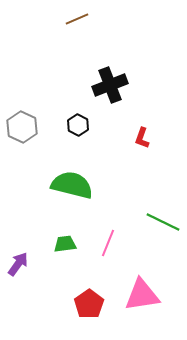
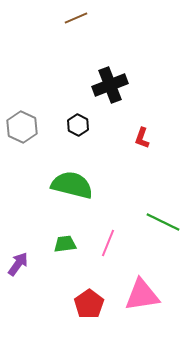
brown line: moved 1 px left, 1 px up
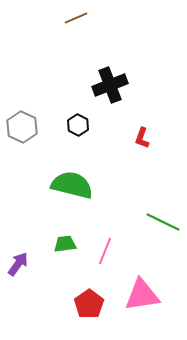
pink line: moved 3 px left, 8 px down
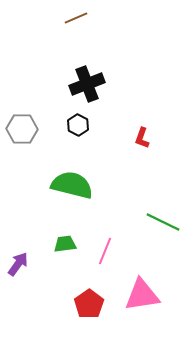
black cross: moved 23 px left, 1 px up
gray hexagon: moved 2 px down; rotated 24 degrees counterclockwise
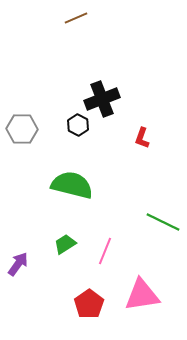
black cross: moved 15 px right, 15 px down
green trapezoid: rotated 25 degrees counterclockwise
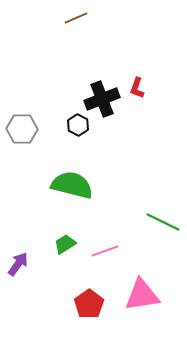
red L-shape: moved 5 px left, 50 px up
pink line: rotated 48 degrees clockwise
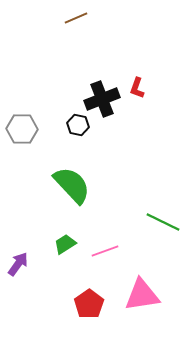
black hexagon: rotated 15 degrees counterclockwise
green semicircle: rotated 33 degrees clockwise
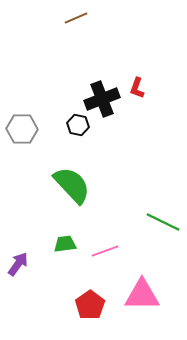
green trapezoid: rotated 25 degrees clockwise
pink triangle: rotated 9 degrees clockwise
red pentagon: moved 1 px right, 1 px down
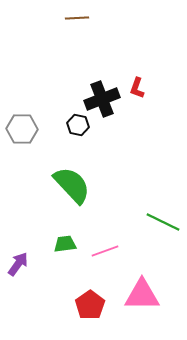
brown line: moved 1 px right; rotated 20 degrees clockwise
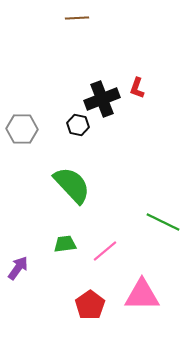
pink line: rotated 20 degrees counterclockwise
purple arrow: moved 4 px down
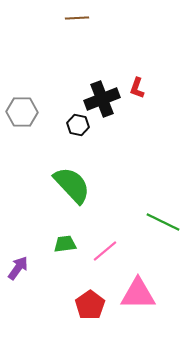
gray hexagon: moved 17 px up
pink triangle: moved 4 px left, 1 px up
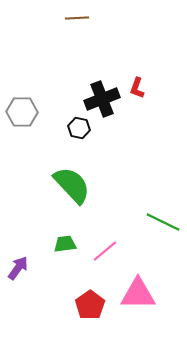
black hexagon: moved 1 px right, 3 px down
